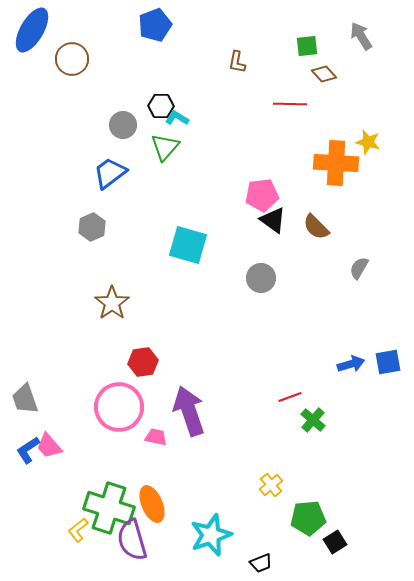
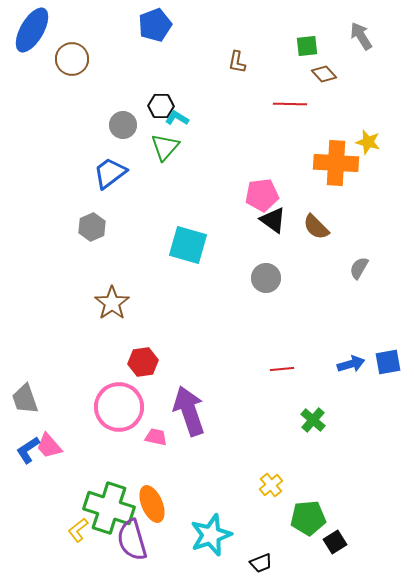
gray circle at (261, 278): moved 5 px right
red line at (290, 397): moved 8 px left, 28 px up; rotated 15 degrees clockwise
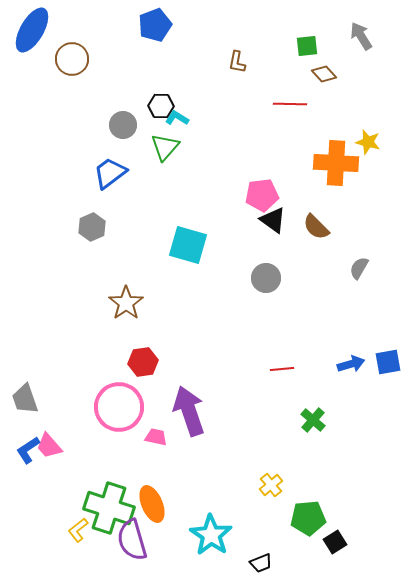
brown star at (112, 303): moved 14 px right
cyan star at (211, 535): rotated 18 degrees counterclockwise
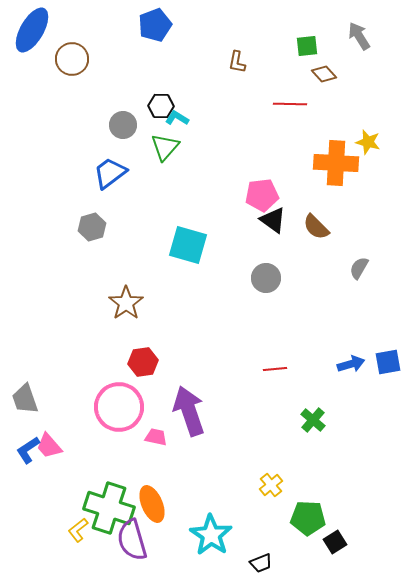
gray arrow at (361, 36): moved 2 px left
gray hexagon at (92, 227): rotated 8 degrees clockwise
red line at (282, 369): moved 7 px left
green pentagon at (308, 518): rotated 8 degrees clockwise
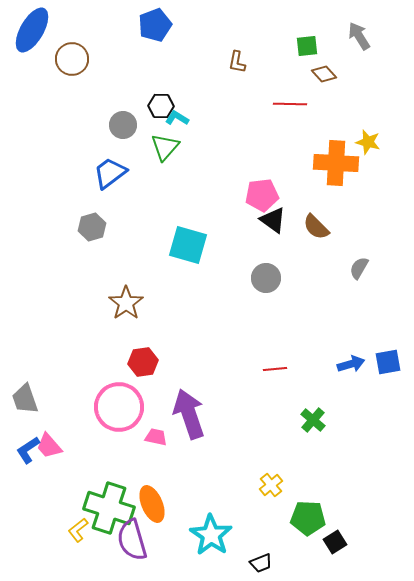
purple arrow at (189, 411): moved 3 px down
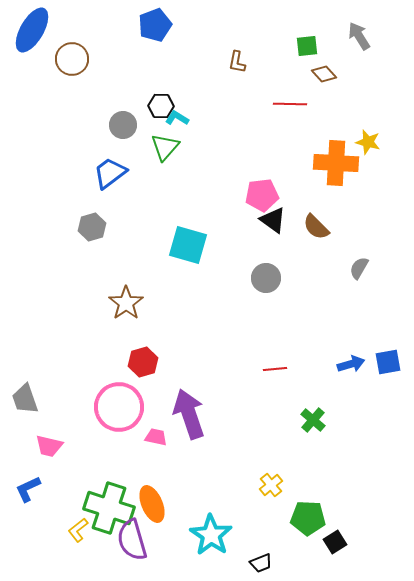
red hexagon at (143, 362): rotated 8 degrees counterclockwise
pink trapezoid at (49, 446): rotated 36 degrees counterclockwise
blue L-shape at (28, 450): moved 39 px down; rotated 8 degrees clockwise
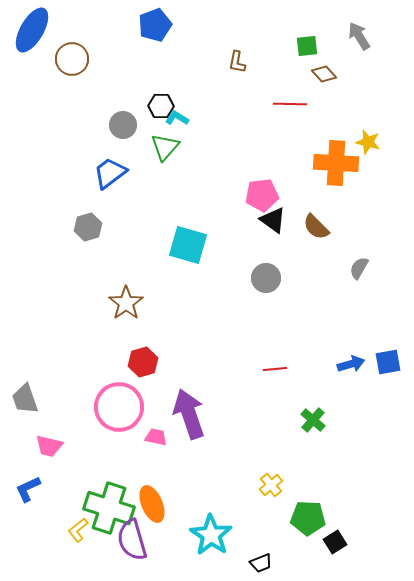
gray hexagon at (92, 227): moved 4 px left
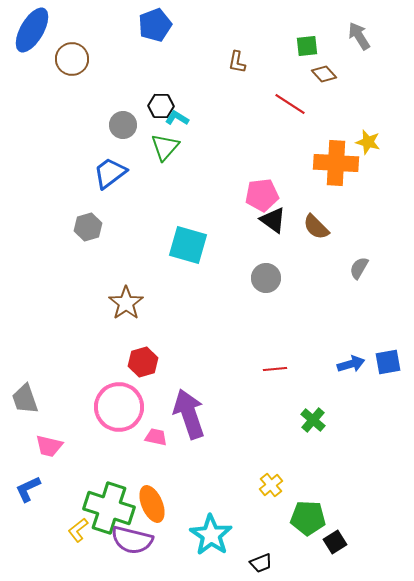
red line at (290, 104): rotated 32 degrees clockwise
purple semicircle at (132, 540): rotated 60 degrees counterclockwise
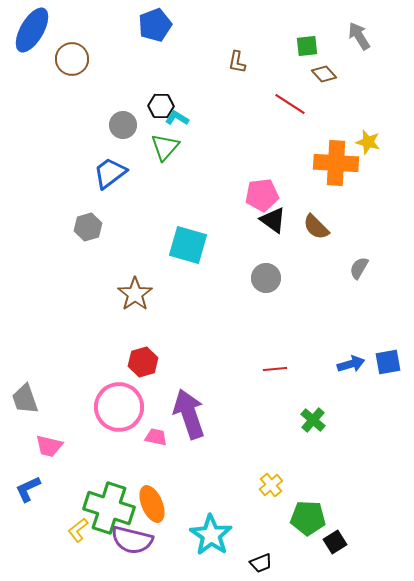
brown star at (126, 303): moved 9 px right, 9 px up
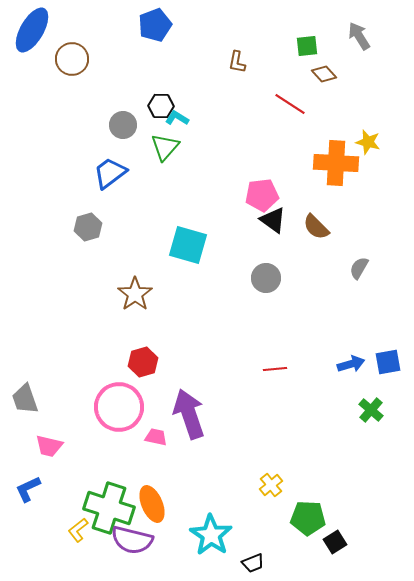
green cross at (313, 420): moved 58 px right, 10 px up
black trapezoid at (261, 563): moved 8 px left
